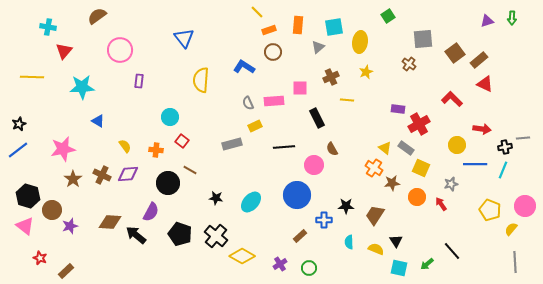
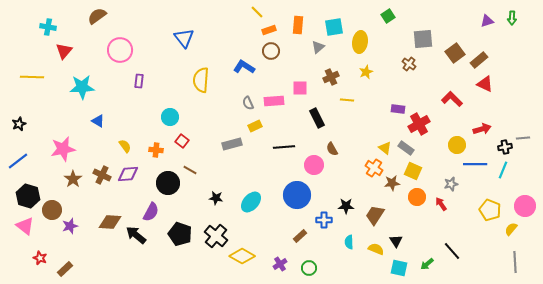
brown circle at (273, 52): moved 2 px left, 1 px up
red arrow at (482, 129): rotated 24 degrees counterclockwise
blue line at (18, 150): moved 11 px down
yellow square at (421, 168): moved 8 px left, 3 px down
brown rectangle at (66, 271): moved 1 px left, 2 px up
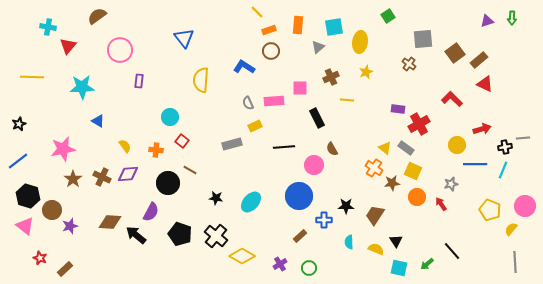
red triangle at (64, 51): moved 4 px right, 5 px up
brown cross at (102, 175): moved 2 px down
blue circle at (297, 195): moved 2 px right, 1 px down
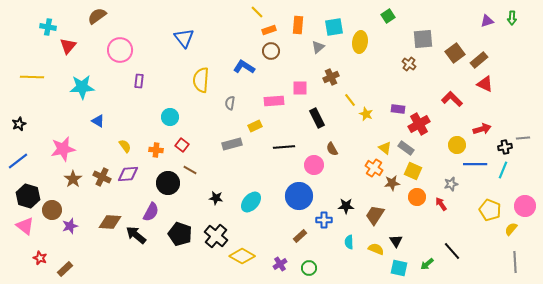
yellow star at (366, 72): moved 42 px down; rotated 24 degrees counterclockwise
yellow line at (347, 100): moved 3 px right; rotated 48 degrees clockwise
gray semicircle at (248, 103): moved 18 px left; rotated 32 degrees clockwise
red square at (182, 141): moved 4 px down
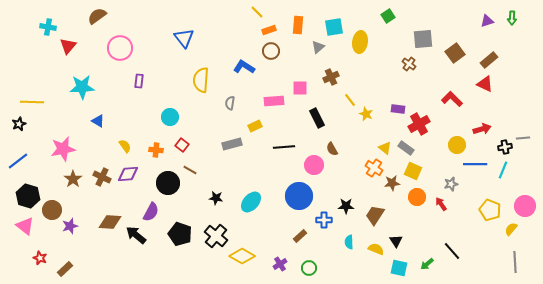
pink circle at (120, 50): moved 2 px up
brown rectangle at (479, 60): moved 10 px right
yellow line at (32, 77): moved 25 px down
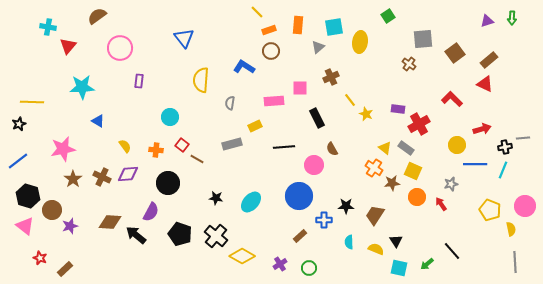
brown line at (190, 170): moved 7 px right, 11 px up
yellow semicircle at (511, 229): rotated 128 degrees clockwise
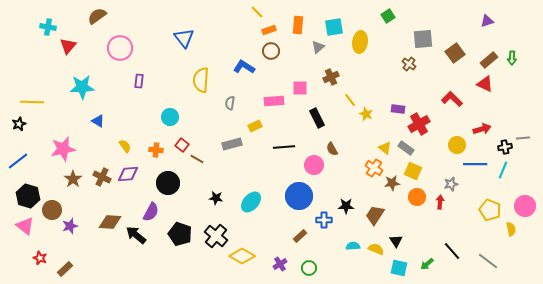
green arrow at (512, 18): moved 40 px down
red arrow at (441, 204): moved 1 px left, 2 px up; rotated 40 degrees clockwise
cyan semicircle at (349, 242): moved 4 px right, 4 px down; rotated 88 degrees clockwise
gray line at (515, 262): moved 27 px left, 1 px up; rotated 50 degrees counterclockwise
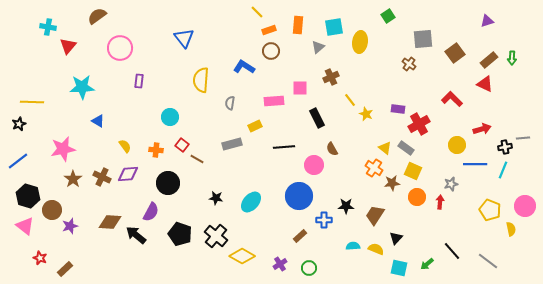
black triangle at (396, 241): moved 3 px up; rotated 16 degrees clockwise
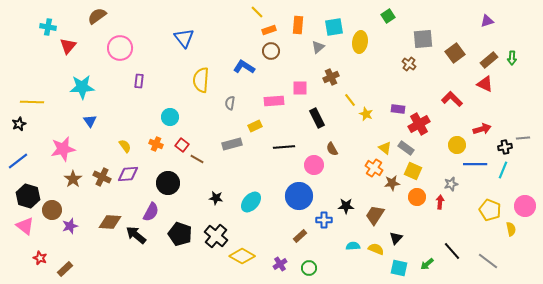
blue triangle at (98, 121): moved 8 px left; rotated 24 degrees clockwise
orange cross at (156, 150): moved 6 px up; rotated 16 degrees clockwise
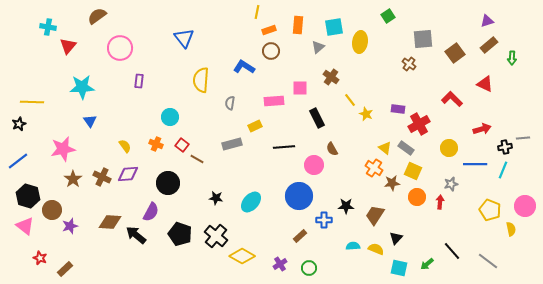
yellow line at (257, 12): rotated 56 degrees clockwise
brown rectangle at (489, 60): moved 15 px up
brown cross at (331, 77): rotated 28 degrees counterclockwise
yellow circle at (457, 145): moved 8 px left, 3 px down
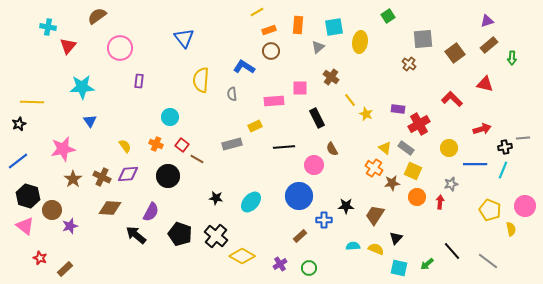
yellow line at (257, 12): rotated 48 degrees clockwise
red triangle at (485, 84): rotated 12 degrees counterclockwise
gray semicircle at (230, 103): moved 2 px right, 9 px up; rotated 16 degrees counterclockwise
black circle at (168, 183): moved 7 px up
brown diamond at (110, 222): moved 14 px up
